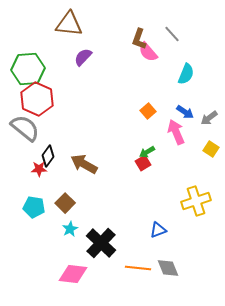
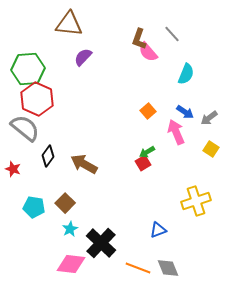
red star: moved 26 px left; rotated 21 degrees clockwise
orange line: rotated 15 degrees clockwise
pink diamond: moved 2 px left, 10 px up
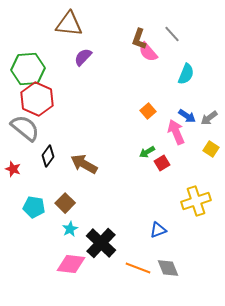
blue arrow: moved 2 px right, 4 px down
red square: moved 19 px right
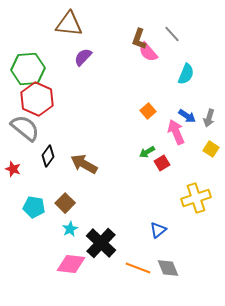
gray arrow: rotated 36 degrees counterclockwise
yellow cross: moved 3 px up
blue triangle: rotated 18 degrees counterclockwise
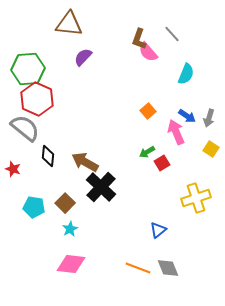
black diamond: rotated 30 degrees counterclockwise
brown arrow: moved 1 px right, 2 px up
black cross: moved 56 px up
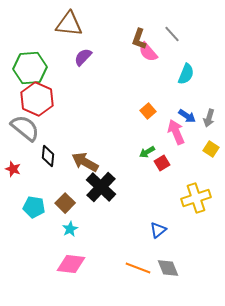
green hexagon: moved 2 px right, 1 px up
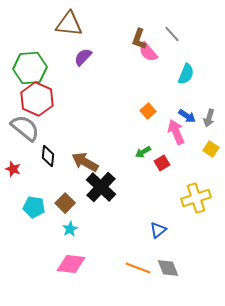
green arrow: moved 4 px left
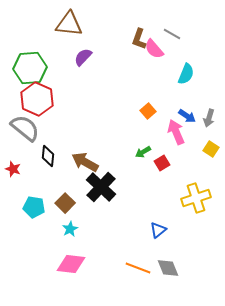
gray line: rotated 18 degrees counterclockwise
pink semicircle: moved 6 px right, 3 px up
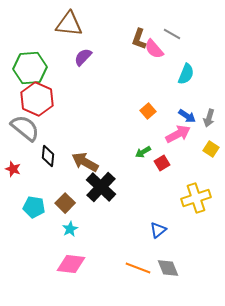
pink arrow: moved 2 px right, 2 px down; rotated 85 degrees clockwise
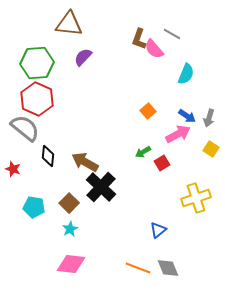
green hexagon: moved 7 px right, 5 px up
brown square: moved 4 px right
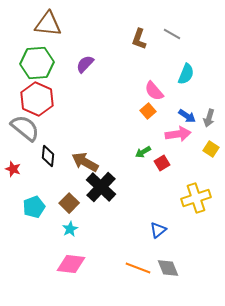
brown triangle: moved 21 px left
pink semicircle: moved 42 px down
purple semicircle: moved 2 px right, 7 px down
pink arrow: rotated 20 degrees clockwise
cyan pentagon: rotated 30 degrees counterclockwise
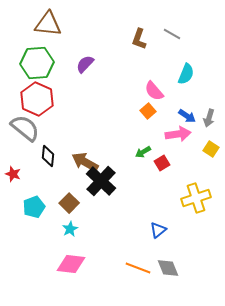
red star: moved 5 px down
black cross: moved 6 px up
